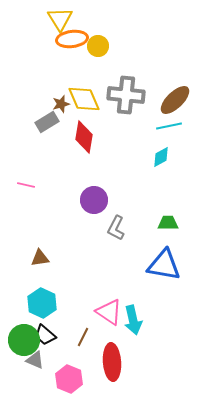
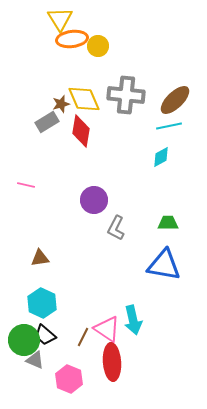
red diamond: moved 3 px left, 6 px up
pink triangle: moved 2 px left, 17 px down
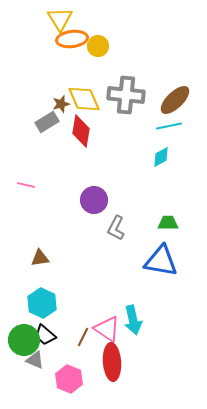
blue triangle: moved 3 px left, 4 px up
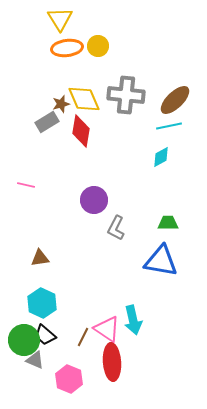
orange ellipse: moved 5 px left, 9 px down
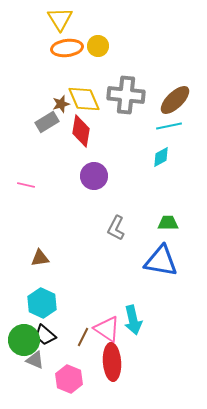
purple circle: moved 24 px up
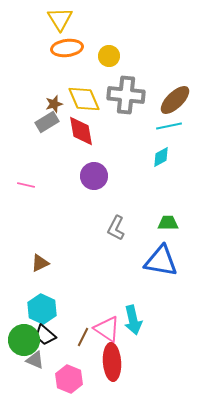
yellow circle: moved 11 px right, 10 px down
brown star: moved 7 px left
red diamond: rotated 20 degrees counterclockwise
brown triangle: moved 5 px down; rotated 18 degrees counterclockwise
cyan hexagon: moved 6 px down
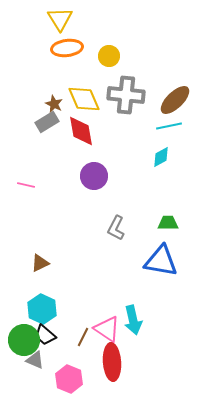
brown star: rotated 30 degrees counterclockwise
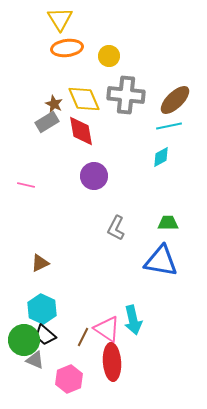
pink hexagon: rotated 16 degrees clockwise
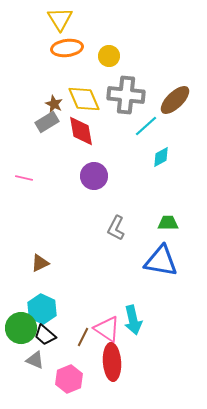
cyan line: moved 23 px left; rotated 30 degrees counterclockwise
pink line: moved 2 px left, 7 px up
green circle: moved 3 px left, 12 px up
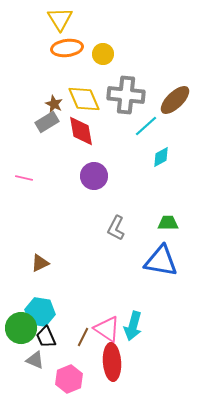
yellow circle: moved 6 px left, 2 px up
cyan hexagon: moved 2 px left, 3 px down; rotated 16 degrees counterclockwise
cyan arrow: moved 6 px down; rotated 28 degrees clockwise
black trapezoid: moved 1 px right, 2 px down; rotated 25 degrees clockwise
